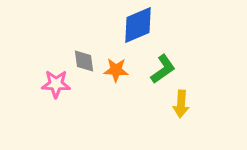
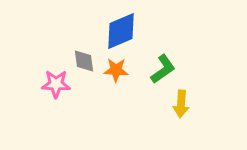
blue diamond: moved 17 px left, 6 px down
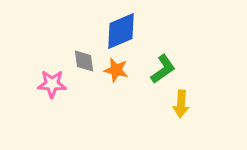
orange star: rotated 10 degrees clockwise
pink star: moved 4 px left
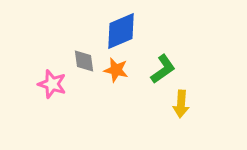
pink star: rotated 16 degrees clockwise
